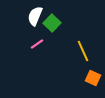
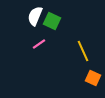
green square: moved 2 px up; rotated 18 degrees counterclockwise
pink line: moved 2 px right
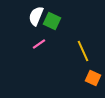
white semicircle: moved 1 px right
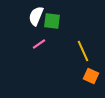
green square: rotated 18 degrees counterclockwise
orange square: moved 2 px left, 2 px up
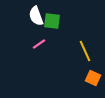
white semicircle: rotated 42 degrees counterclockwise
yellow line: moved 2 px right
orange square: moved 2 px right, 2 px down
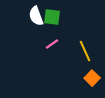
green square: moved 4 px up
pink line: moved 13 px right
orange square: moved 1 px left; rotated 21 degrees clockwise
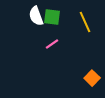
yellow line: moved 29 px up
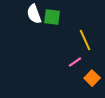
white semicircle: moved 2 px left, 2 px up
yellow line: moved 18 px down
pink line: moved 23 px right, 18 px down
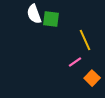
green square: moved 1 px left, 2 px down
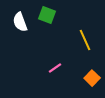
white semicircle: moved 14 px left, 8 px down
green square: moved 4 px left, 4 px up; rotated 12 degrees clockwise
pink line: moved 20 px left, 6 px down
